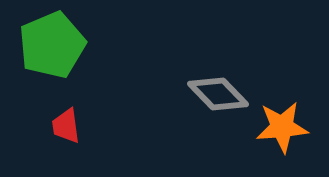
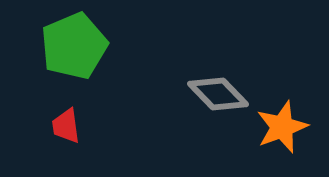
green pentagon: moved 22 px right, 1 px down
orange star: rotated 16 degrees counterclockwise
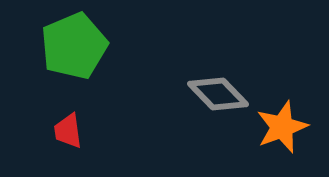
red trapezoid: moved 2 px right, 5 px down
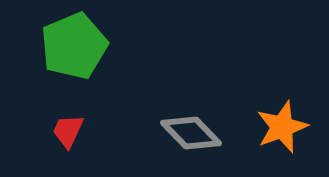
gray diamond: moved 27 px left, 39 px down
red trapezoid: rotated 33 degrees clockwise
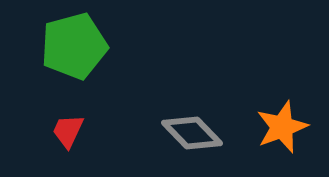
green pentagon: rotated 8 degrees clockwise
gray diamond: moved 1 px right
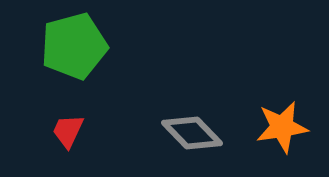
orange star: rotated 12 degrees clockwise
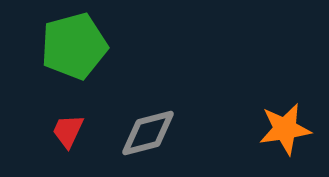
orange star: moved 3 px right, 2 px down
gray diamond: moved 44 px left; rotated 60 degrees counterclockwise
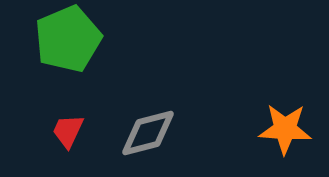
green pentagon: moved 6 px left, 7 px up; rotated 8 degrees counterclockwise
orange star: rotated 12 degrees clockwise
